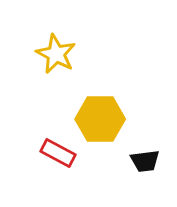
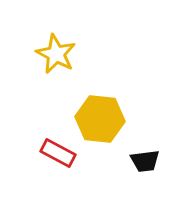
yellow hexagon: rotated 6 degrees clockwise
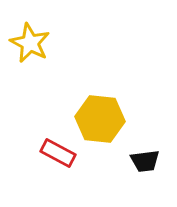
yellow star: moved 26 px left, 11 px up
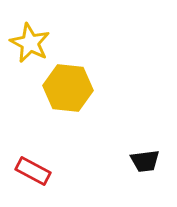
yellow hexagon: moved 32 px left, 31 px up
red rectangle: moved 25 px left, 18 px down
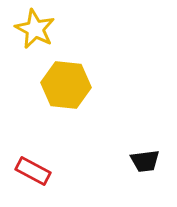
yellow star: moved 5 px right, 14 px up
yellow hexagon: moved 2 px left, 3 px up
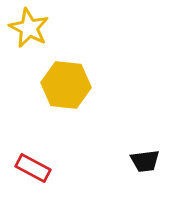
yellow star: moved 6 px left, 1 px up
red rectangle: moved 3 px up
